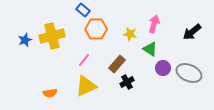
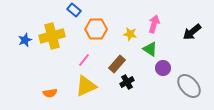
blue rectangle: moved 9 px left
gray ellipse: moved 13 px down; rotated 25 degrees clockwise
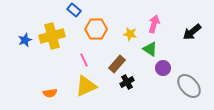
pink line: rotated 64 degrees counterclockwise
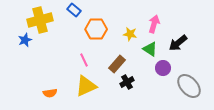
black arrow: moved 14 px left, 11 px down
yellow cross: moved 12 px left, 16 px up
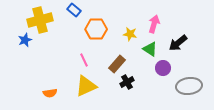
gray ellipse: rotated 55 degrees counterclockwise
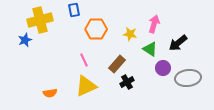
blue rectangle: rotated 40 degrees clockwise
gray ellipse: moved 1 px left, 8 px up
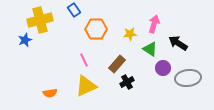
blue rectangle: rotated 24 degrees counterclockwise
yellow star: rotated 16 degrees counterclockwise
black arrow: rotated 72 degrees clockwise
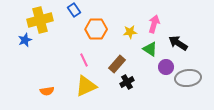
yellow star: moved 2 px up
purple circle: moved 3 px right, 1 px up
orange semicircle: moved 3 px left, 2 px up
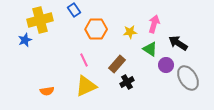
purple circle: moved 2 px up
gray ellipse: rotated 65 degrees clockwise
